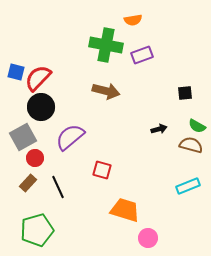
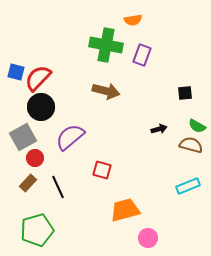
purple rectangle: rotated 50 degrees counterclockwise
orange trapezoid: rotated 32 degrees counterclockwise
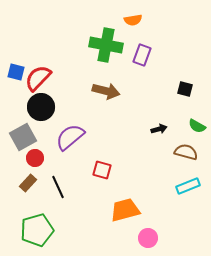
black square: moved 4 px up; rotated 21 degrees clockwise
brown semicircle: moved 5 px left, 7 px down
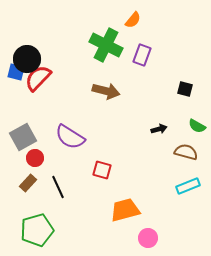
orange semicircle: rotated 42 degrees counterclockwise
green cross: rotated 16 degrees clockwise
black circle: moved 14 px left, 48 px up
purple semicircle: rotated 108 degrees counterclockwise
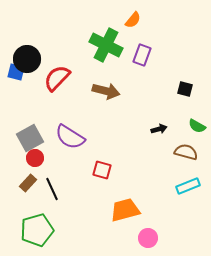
red semicircle: moved 19 px right
gray square: moved 7 px right, 1 px down
black line: moved 6 px left, 2 px down
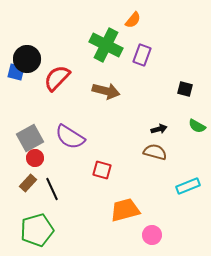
brown semicircle: moved 31 px left
pink circle: moved 4 px right, 3 px up
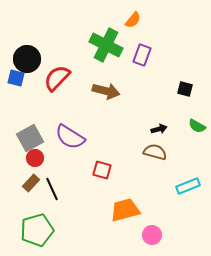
blue square: moved 6 px down
brown rectangle: moved 3 px right
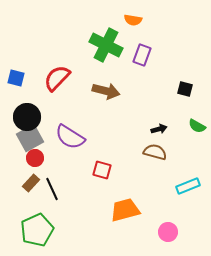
orange semicircle: rotated 60 degrees clockwise
black circle: moved 58 px down
green pentagon: rotated 8 degrees counterclockwise
pink circle: moved 16 px right, 3 px up
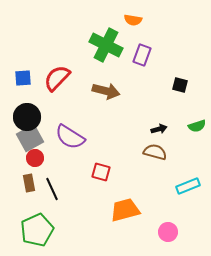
blue square: moved 7 px right; rotated 18 degrees counterclockwise
black square: moved 5 px left, 4 px up
green semicircle: rotated 48 degrees counterclockwise
red square: moved 1 px left, 2 px down
brown rectangle: moved 2 px left; rotated 54 degrees counterclockwise
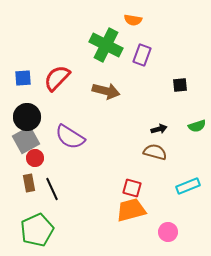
black square: rotated 21 degrees counterclockwise
gray square: moved 4 px left, 2 px down
red square: moved 31 px right, 16 px down
orange trapezoid: moved 6 px right
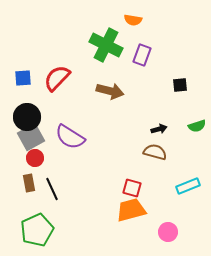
brown arrow: moved 4 px right
gray square: moved 5 px right, 3 px up
